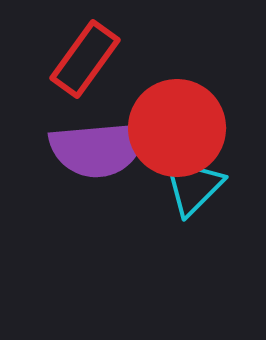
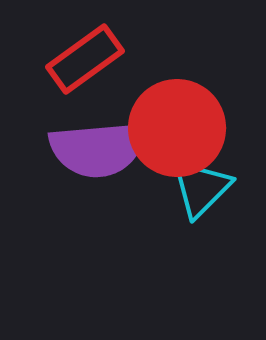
red rectangle: rotated 18 degrees clockwise
cyan triangle: moved 8 px right, 2 px down
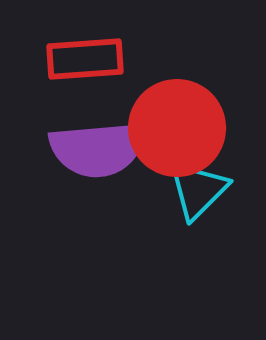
red rectangle: rotated 32 degrees clockwise
cyan triangle: moved 3 px left, 2 px down
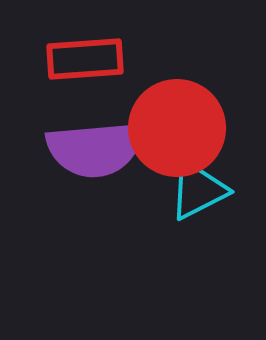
purple semicircle: moved 3 px left
cyan triangle: rotated 18 degrees clockwise
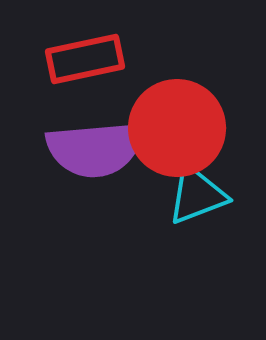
red rectangle: rotated 8 degrees counterclockwise
cyan triangle: moved 1 px left, 5 px down; rotated 6 degrees clockwise
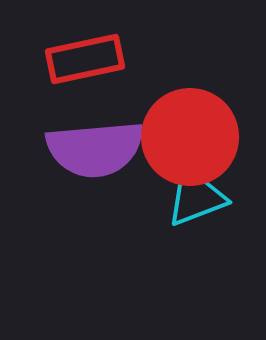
red circle: moved 13 px right, 9 px down
cyan triangle: moved 1 px left, 2 px down
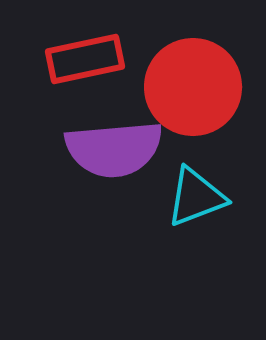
red circle: moved 3 px right, 50 px up
purple semicircle: moved 19 px right
